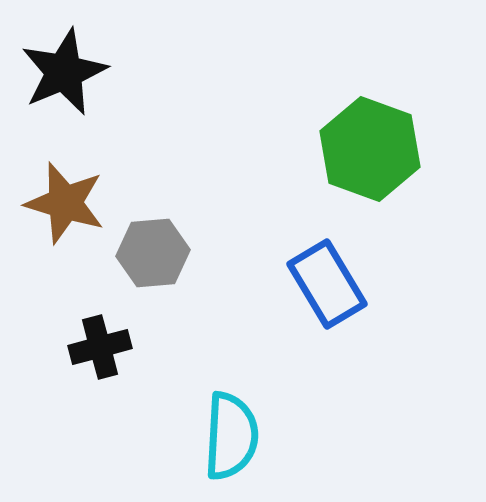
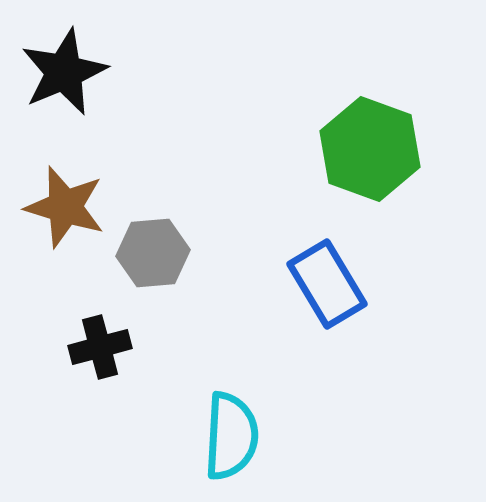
brown star: moved 4 px down
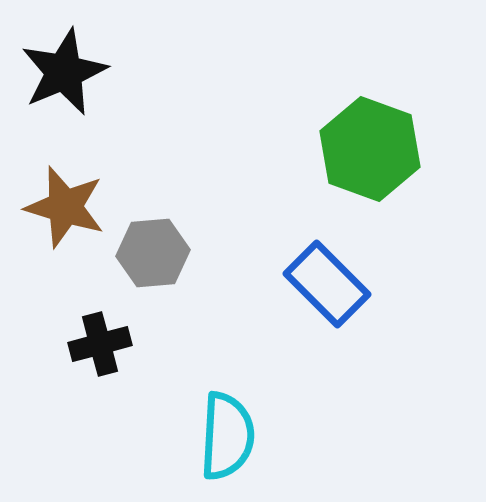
blue rectangle: rotated 14 degrees counterclockwise
black cross: moved 3 px up
cyan semicircle: moved 4 px left
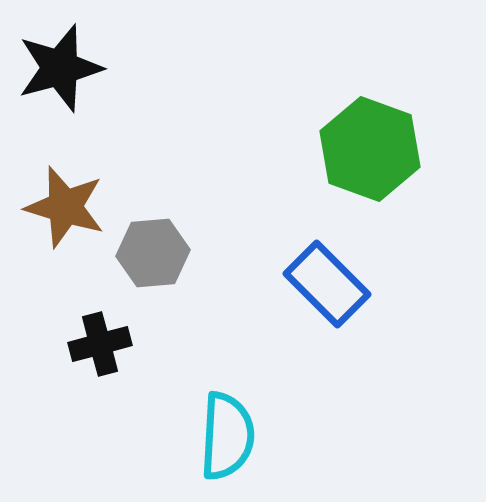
black star: moved 4 px left, 4 px up; rotated 8 degrees clockwise
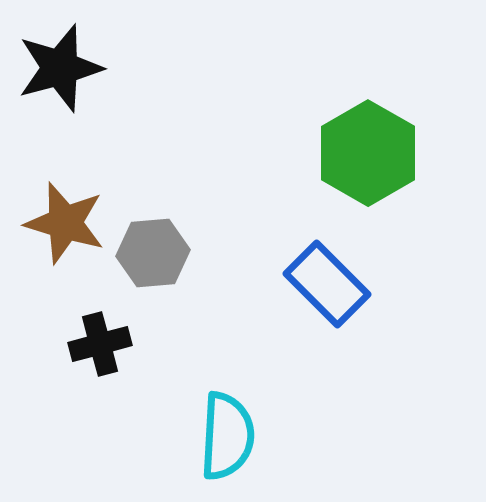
green hexagon: moved 2 px left, 4 px down; rotated 10 degrees clockwise
brown star: moved 16 px down
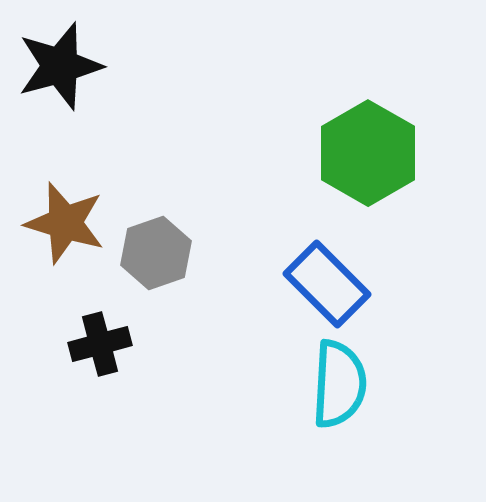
black star: moved 2 px up
gray hexagon: moved 3 px right; rotated 14 degrees counterclockwise
cyan semicircle: moved 112 px right, 52 px up
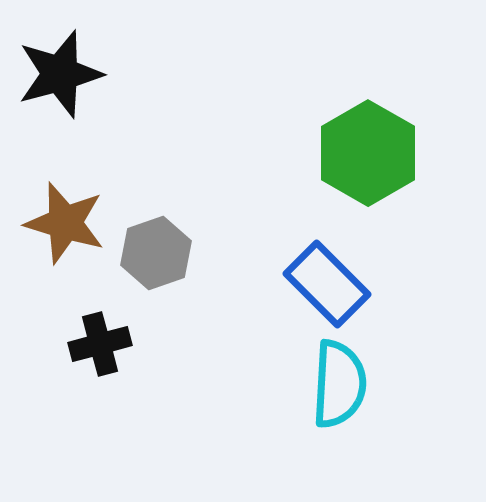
black star: moved 8 px down
